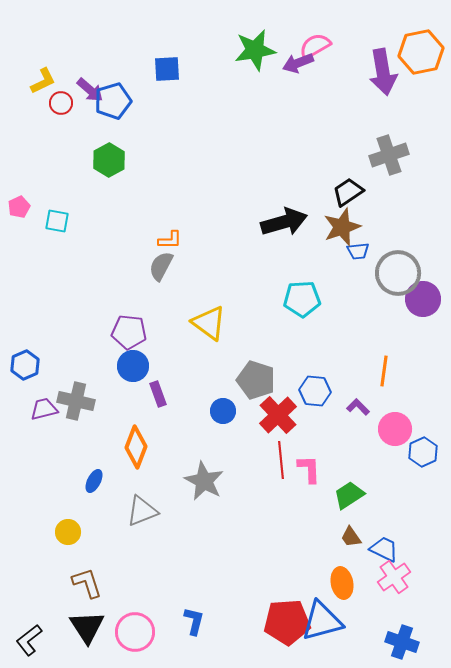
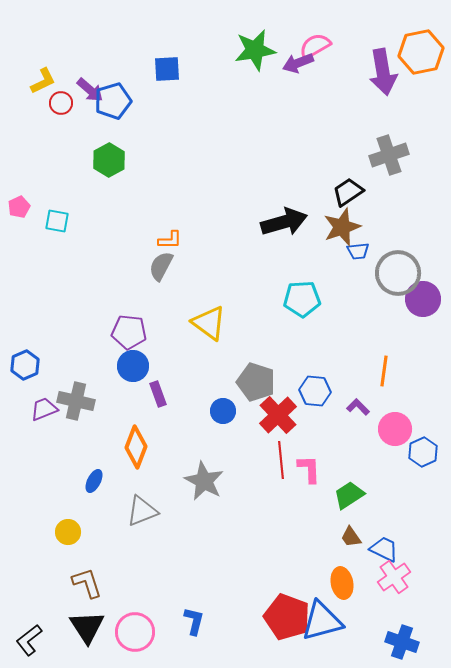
gray pentagon at (256, 380): moved 2 px down
purple trapezoid at (44, 409): rotated 8 degrees counterclockwise
red pentagon at (287, 622): moved 5 px up; rotated 24 degrees clockwise
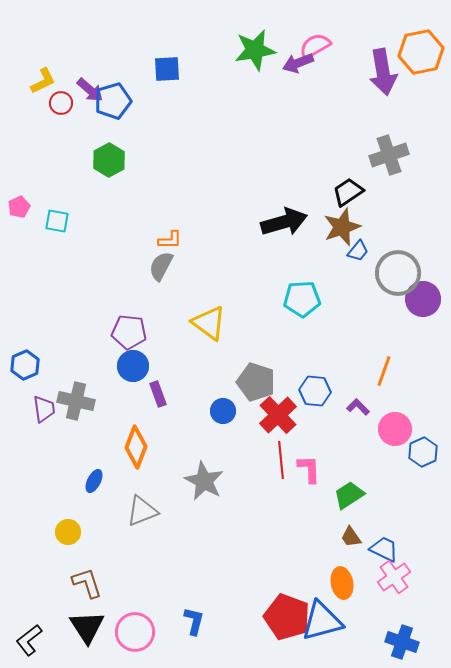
blue trapezoid at (358, 251): rotated 45 degrees counterclockwise
orange line at (384, 371): rotated 12 degrees clockwise
purple trapezoid at (44, 409): rotated 104 degrees clockwise
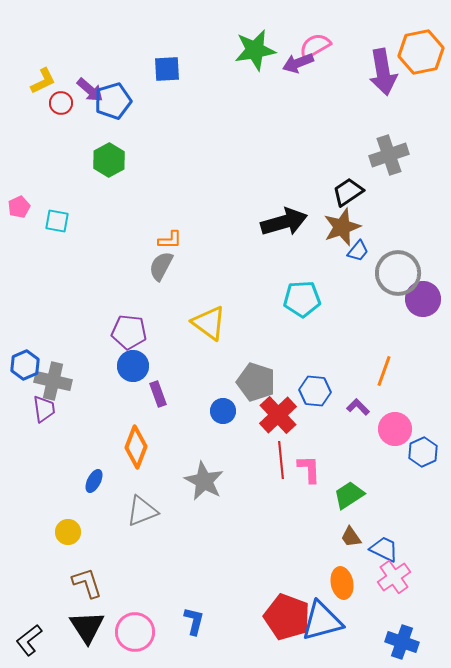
gray cross at (76, 401): moved 23 px left, 20 px up
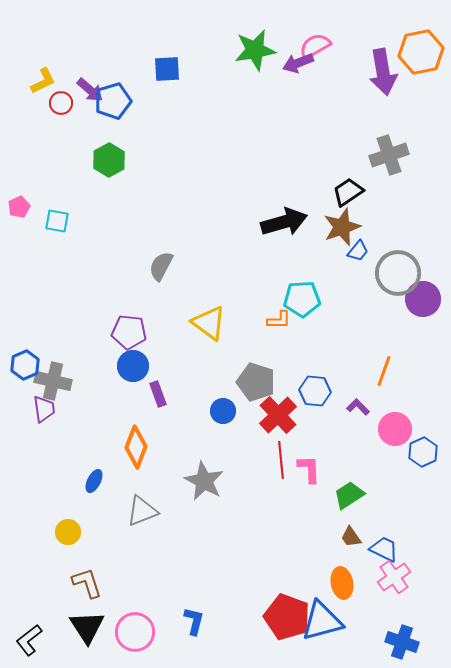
orange L-shape at (170, 240): moved 109 px right, 80 px down
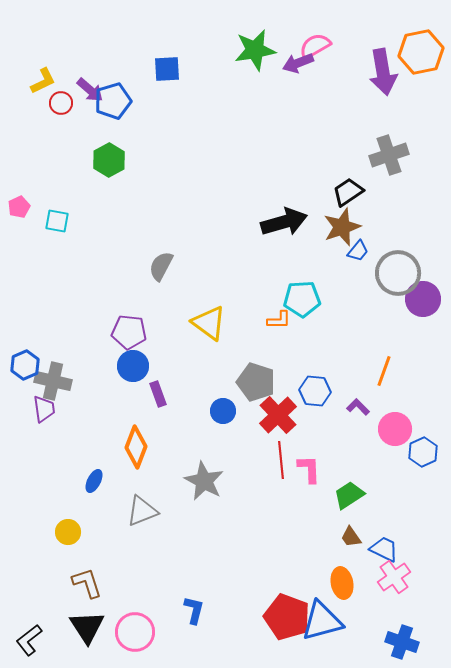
blue L-shape at (194, 621): moved 11 px up
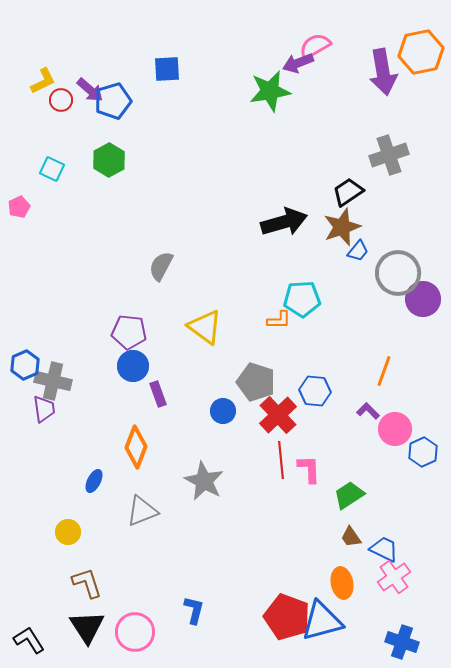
green star at (255, 50): moved 15 px right, 41 px down
red circle at (61, 103): moved 3 px up
cyan square at (57, 221): moved 5 px left, 52 px up; rotated 15 degrees clockwise
yellow triangle at (209, 323): moved 4 px left, 4 px down
purple L-shape at (358, 407): moved 10 px right, 4 px down
black L-shape at (29, 640): rotated 96 degrees clockwise
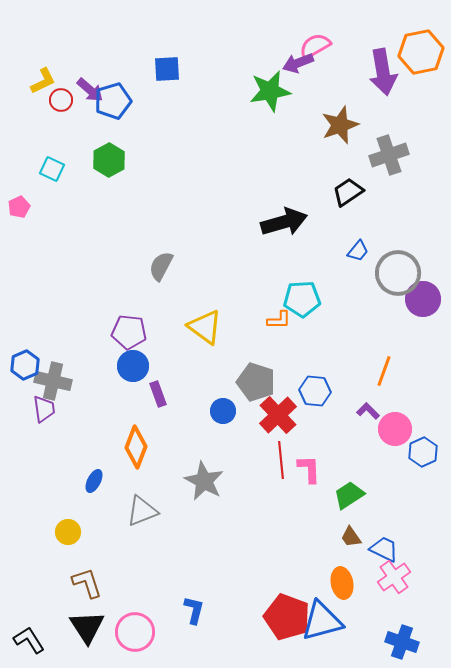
brown star at (342, 227): moved 2 px left, 102 px up
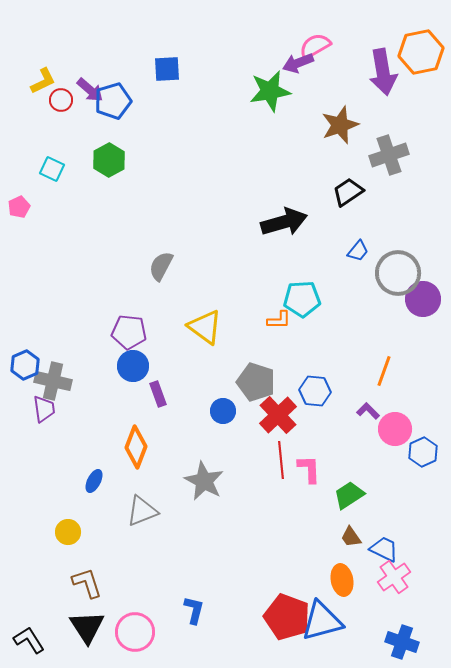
orange ellipse at (342, 583): moved 3 px up
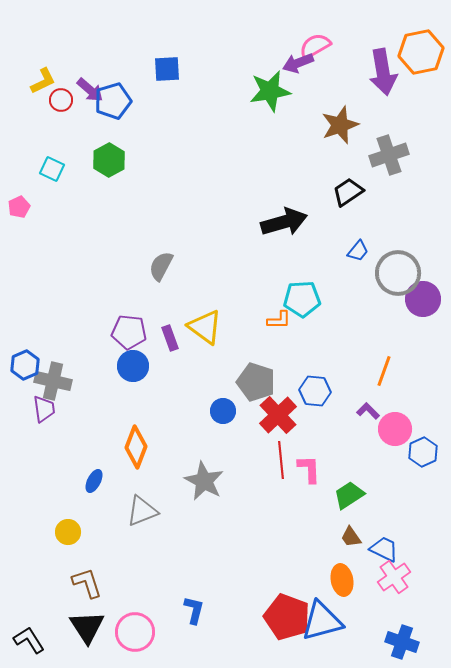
purple rectangle at (158, 394): moved 12 px right, 56 px up
